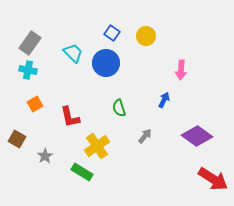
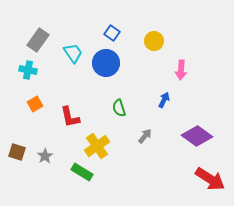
yellow circle: moved 8 px right, 5 px down
gray rectangle: moved 8 px right, 3 px up
cyan trapezoid: rotated 10 degrees clockwise
brown square: moved 13 px down; rotated 12 degrees counterclockwise
red arrow: moved 3 px left
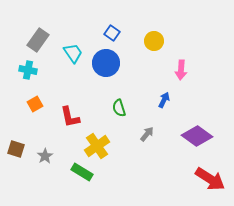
gray arrow: moved 2 px right, 2 px up
brown square: moved 1 px left, 3 px up
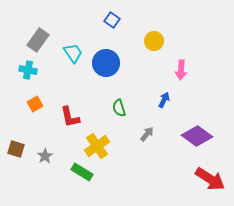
blue square: moved 13 px up
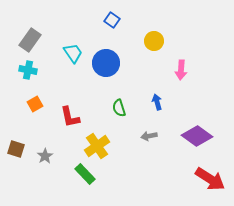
gray rectangle: moved 8 px left
blue arrow: moved 7 px left, 2 px down; rotated 42 degrees counterclockwise
gray arrow: moved 2 px right, 2 px down; rotated 140 degrees counterclockwise
green rectangle: moved 3 px right, 2 px down; rotated 15 degrees clockwise
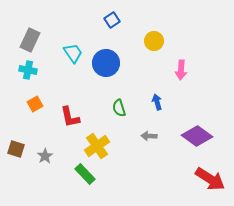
blue square: rotated 21 degrees clockwise
gray rectangle: rotated 10 degrees counterclockwise
gray arrow: rotated 14 degrees clockwise
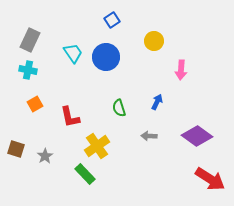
blue circle: moved 6 px up
blue arrow: rotated 42 degrees clockwise
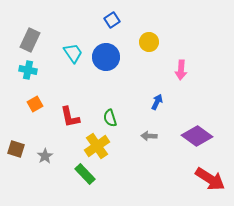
yellow circle: moved 5 px left, 1 px down
green semicircle: moved 9 px left, 10 px down
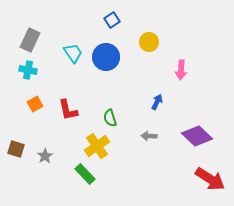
red L-shape: moved 2 px left, 7 px up
purple diamond: rotated 8 degrees clockwise
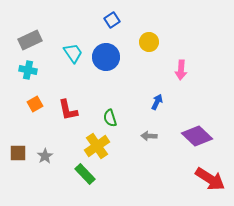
gray rectangle: rotated 40 degrees clockwise
brown square: moved 2 px right, 4 px down; rotated 18 degrees counterclockwise
